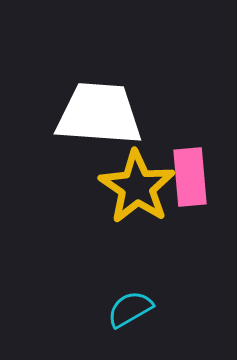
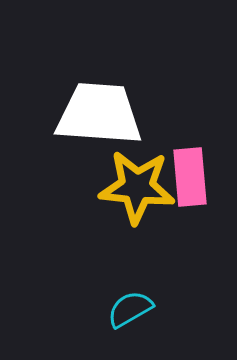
yellow star: rotated 28 degrees counterclockwise
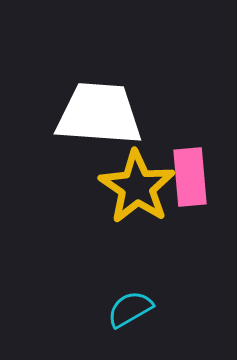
yellow star: rotated 28 degrees clockwise
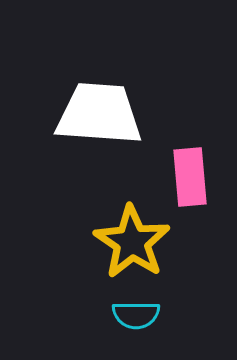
yellow star: moved 5 px left, 55 px down
cyan semicircle: moved 6 px right, 6 px down; rotated 150 degrees counterclockwise
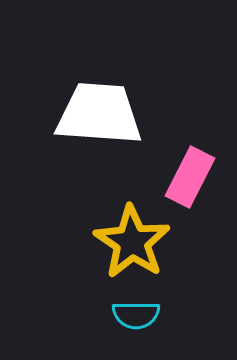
pink rectangle: rotated 32 degrees clockwise
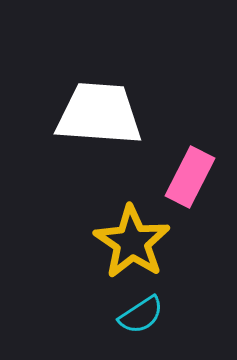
cyan semicircle: moved 5 px right; rotated 33 degrees counterclockwise
